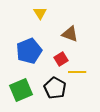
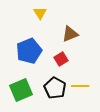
brown triangle: rotated 42 degrees counterclockwise
yellow line: moved 3 px right, 14 px down
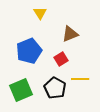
yellow line: moved 7 px up
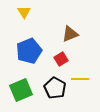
yellow triangle: moved 16 px left, 1 px up
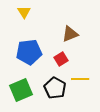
blue pentagon: moved 1 px down; rotated 15 degrees clockwise
